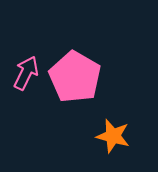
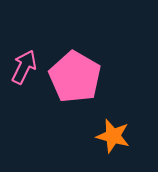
pink arrow: moved 2 px left, 6 px up
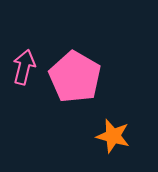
pink arrow: rotated 12 degrees counterclockwise
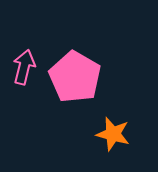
orange star: moved 2 px up
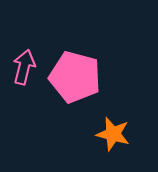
pink pentagon: rotated 15 degrees counterclockwise
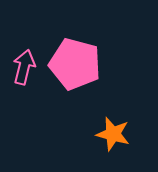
pink pentagon: moved 13 px up
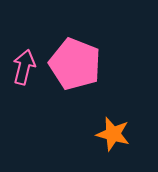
pink pentagon: rotated 6 degrees clockwise
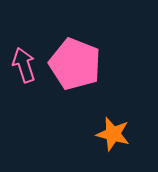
pink arrow: moved 2 px up; rotated 32 degrees counterclockwise
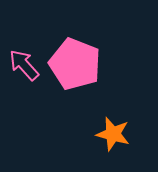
pink arrow: rotated 24 degrees counterclockwise
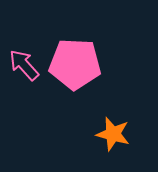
pink pentagon: rotated 18 degrees counterclockwise
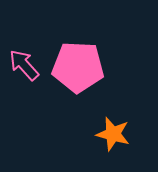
pink pentagon: moved 3 px right, 3 px down
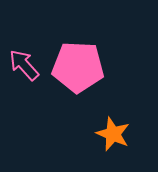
orange star: rotated 8 degrees clockwise
